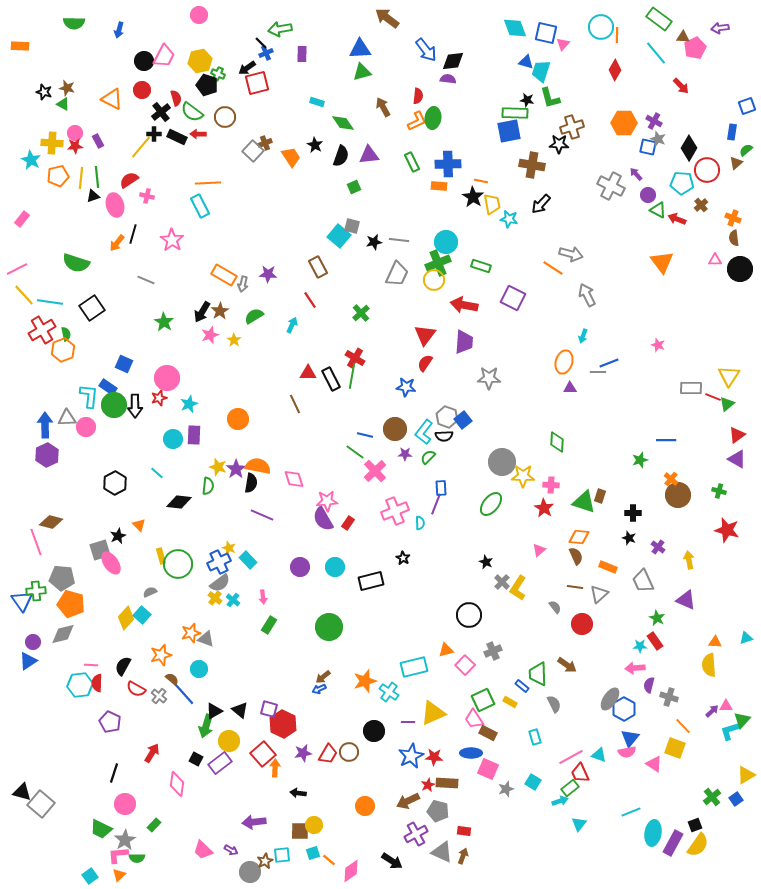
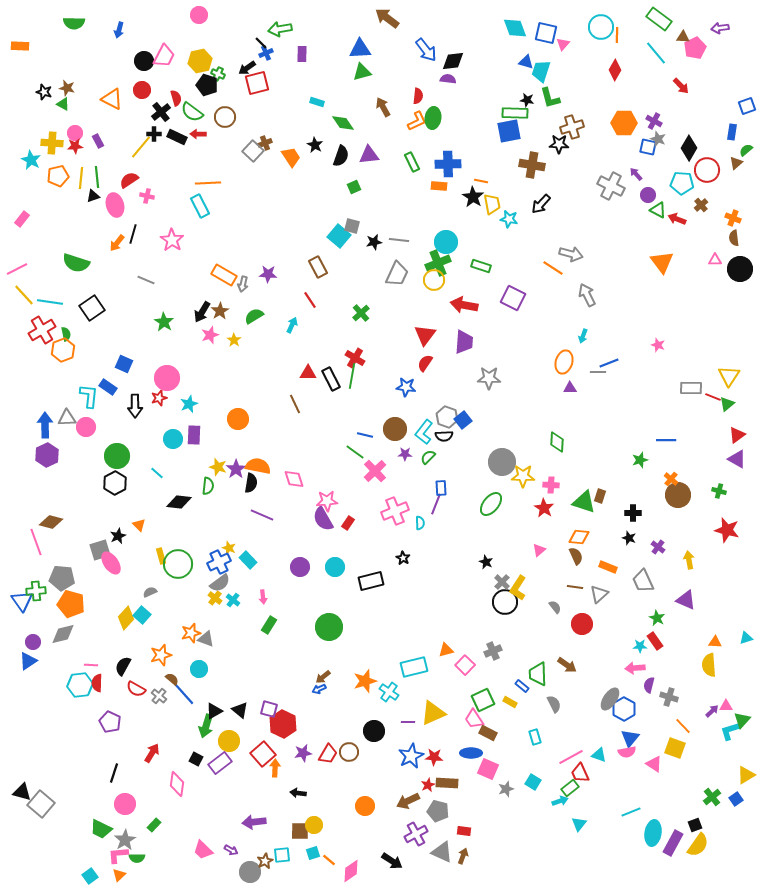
green circle at (114, 405): moved 3 px right, 51 px down
black circle at (469, 615): moved 36 px right, 13 px up
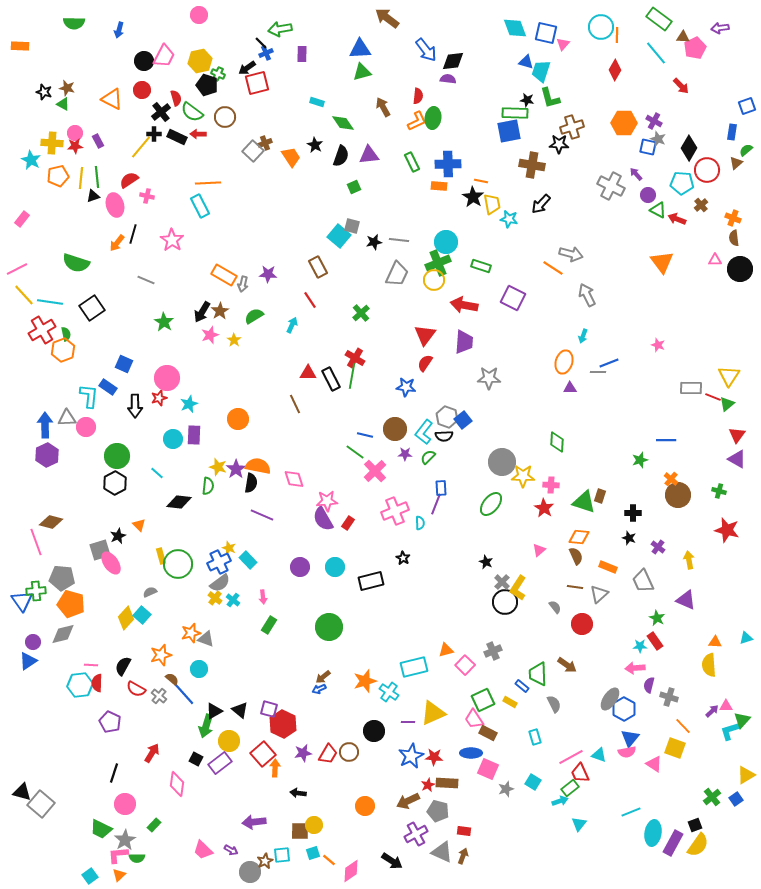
red triangle at (737, 435): rotated 18 degrees counterclockwise
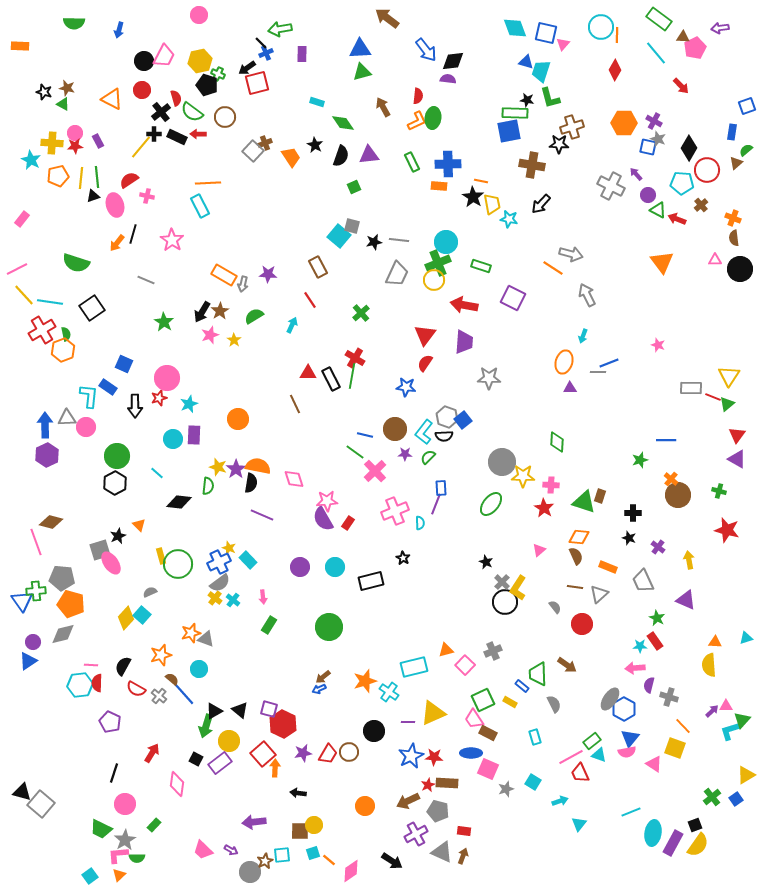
green rectangle at (570, 788): moved 22 px right, 47 px up
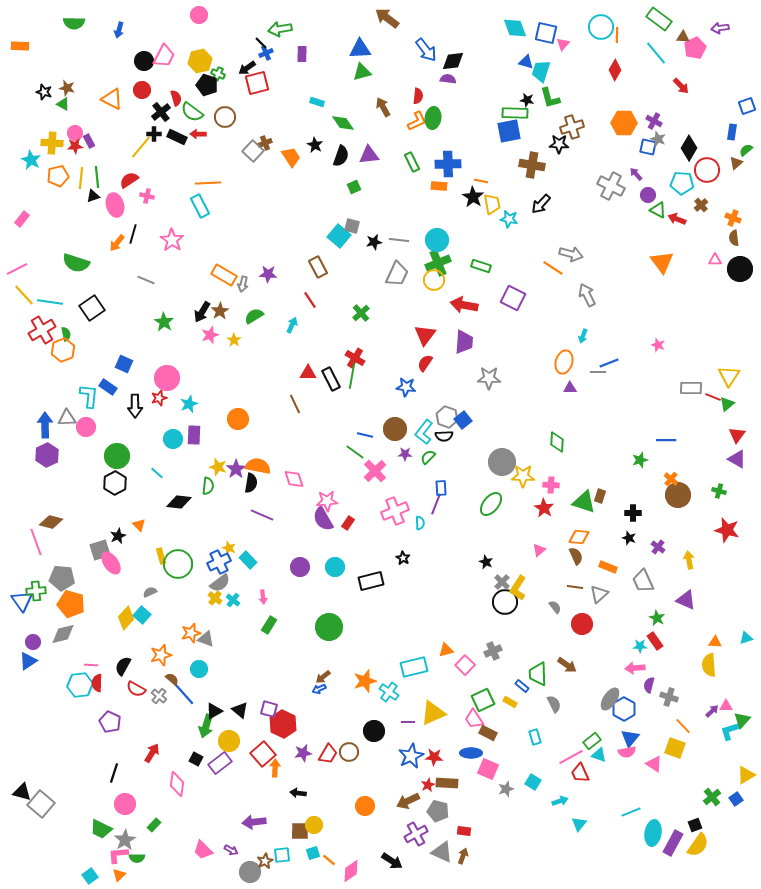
purple rectangle at (98, 141): moved 9 px left
cyan circle at (446, 242): moved 9 px left, 2 px up
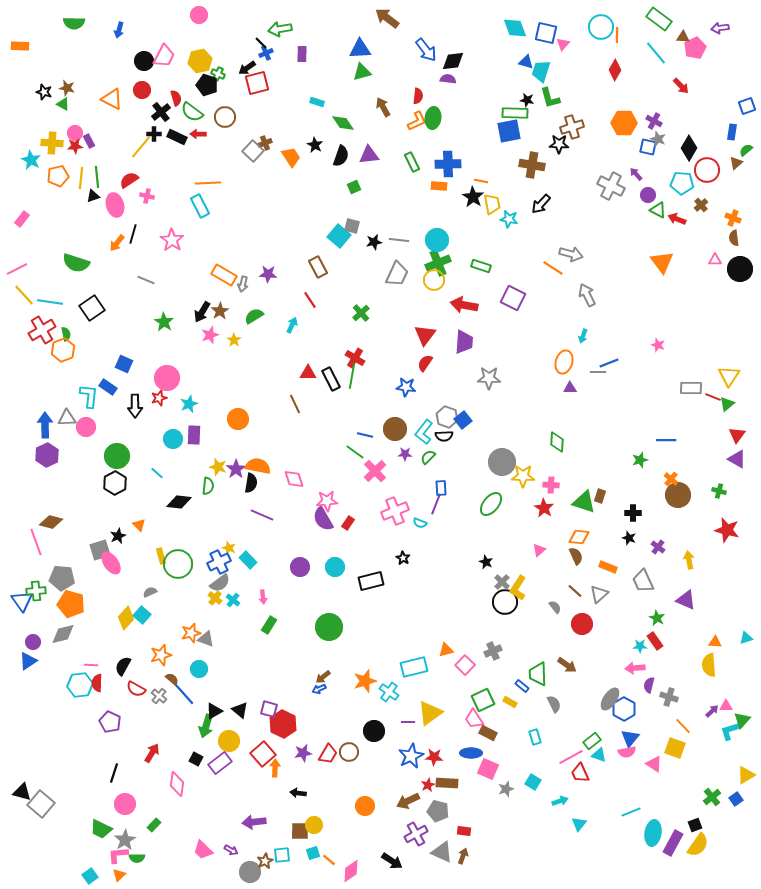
cyan semicircle at (420, 523): rotated 112 degrees clockwise
brown line at (575, 587): moved 4 px down; rotated 35 degrees clockwise
yellow triangle at (433, 713): moved 3 px left; rotated 12 degrees counterclockwise
